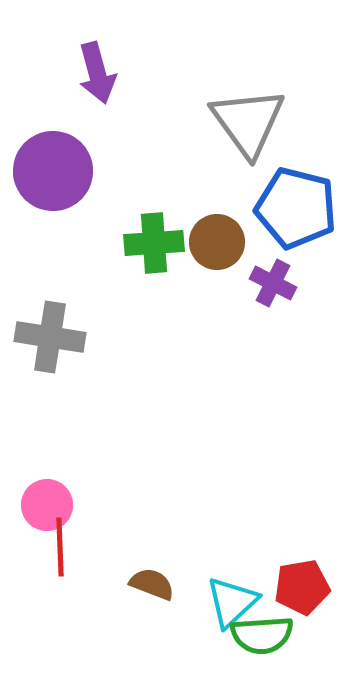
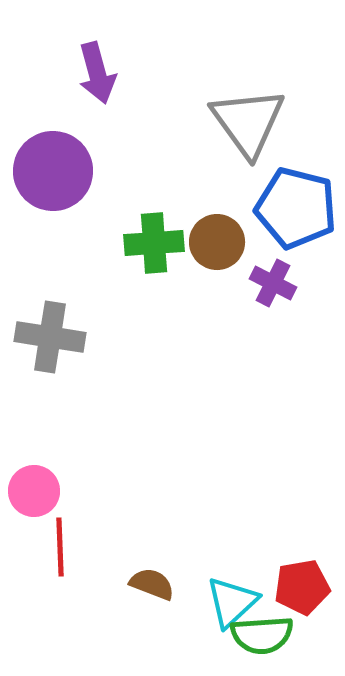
pink circle: moved 13 px left, 14 px up
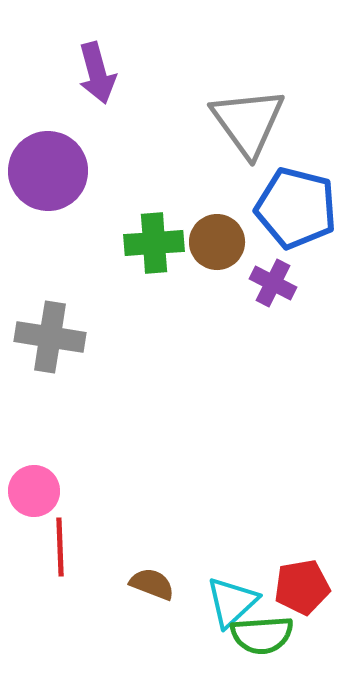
purple circle: moved 5 px left
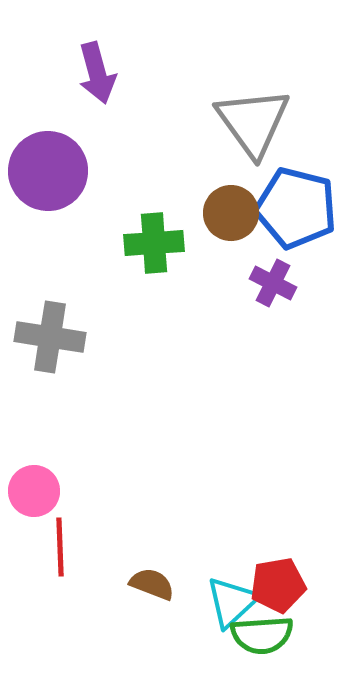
gray triangle: moved 5 px right
brown circle: moved 14 px right, 29 px up
red pentagon: moved 24 px left, 2 px up
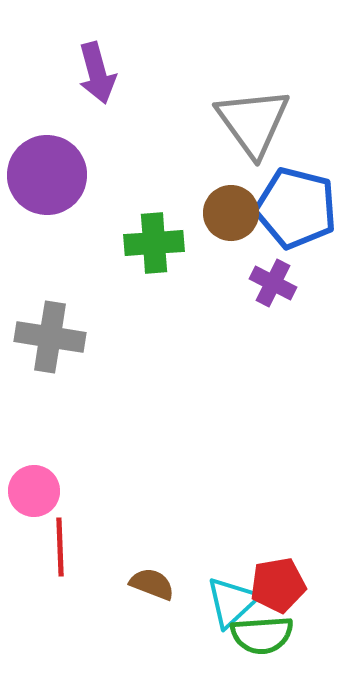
purple circle: moved 1 px left, 4 px down
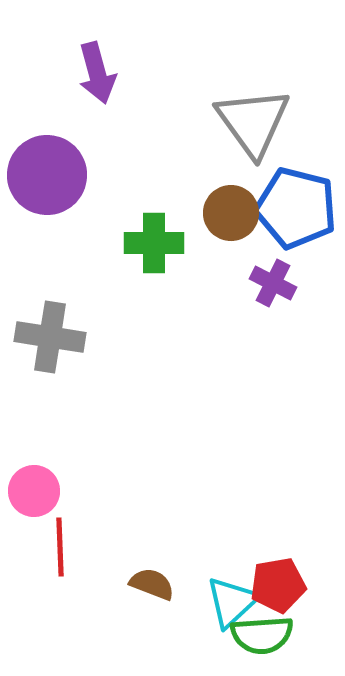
green cross: rotated 4 degrees clockwise
